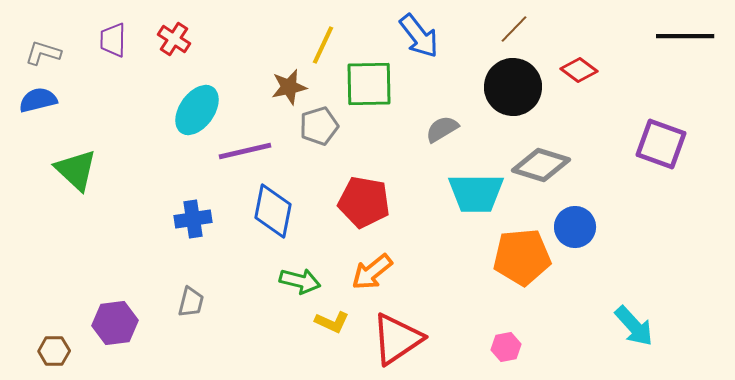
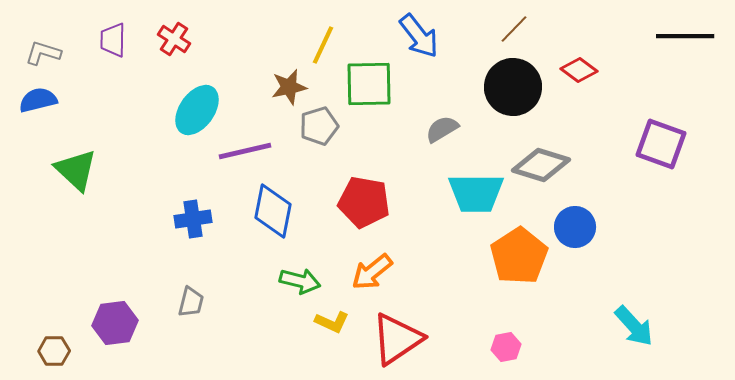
orange pentagon: moved 3 px left, 1 px up; rotated 28 degrees counterclockwise
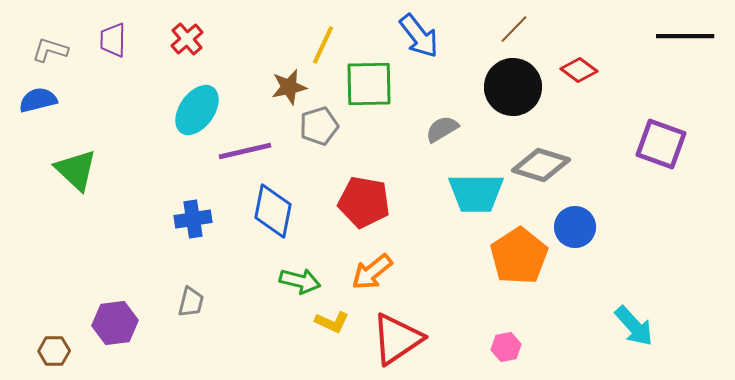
red cross: moved 13 px right; rotated 16 degrees clockwise
gray L-shape: moved 7 px right, 3 px up
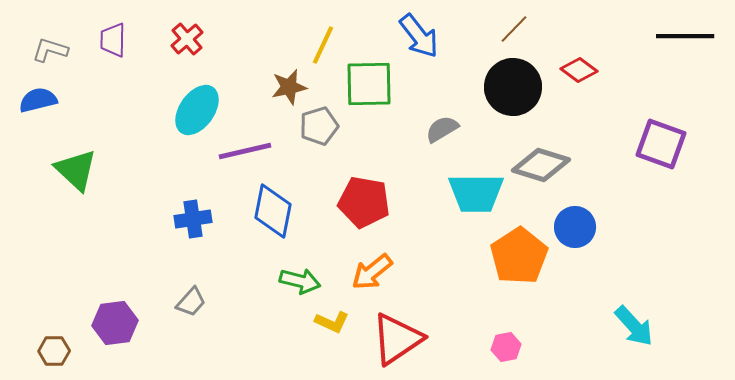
gray trapezoid: rotated 28 degrees clockwise
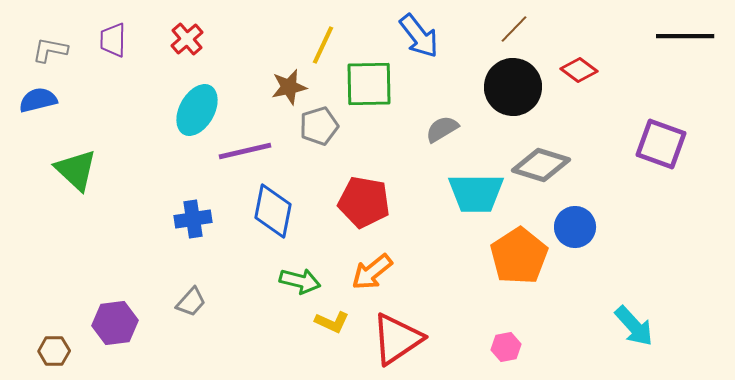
gray L-shape: rotated 6 degrees counterclockwise
cyan ellipse: rotated 6 degrees counterclockwise
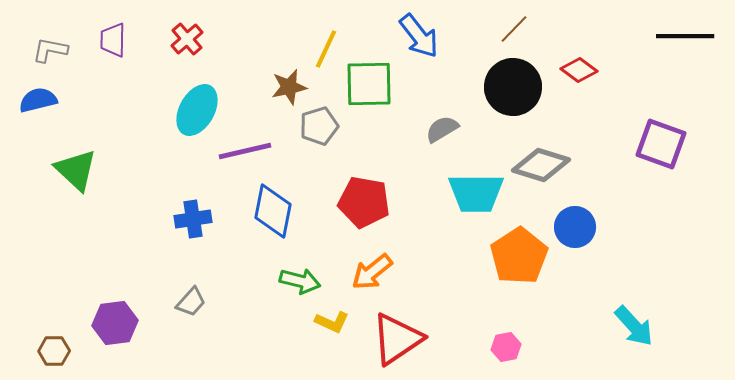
yellow line: moved 3 px right, 4 px down
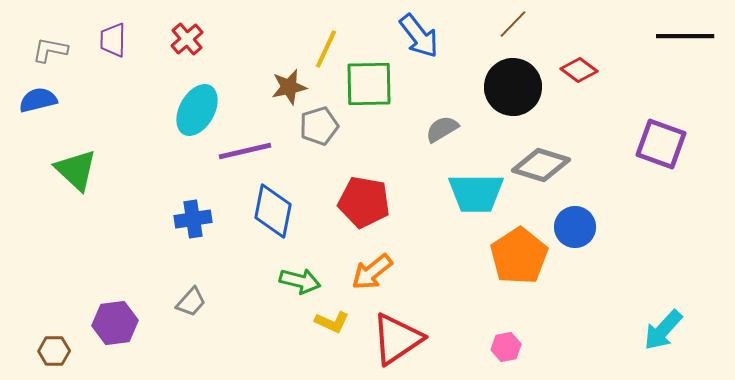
brown line: moved 1 px left, 5 px up
cyan arrow: moved 29 px right, 4 px down; rotated 84 degrees clockwise
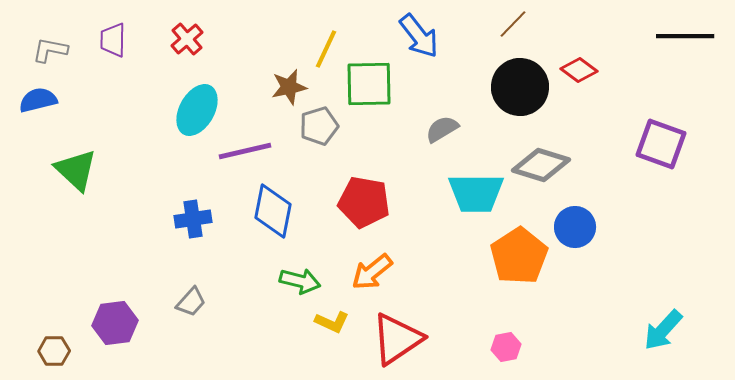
black circle: moved 7 px right
